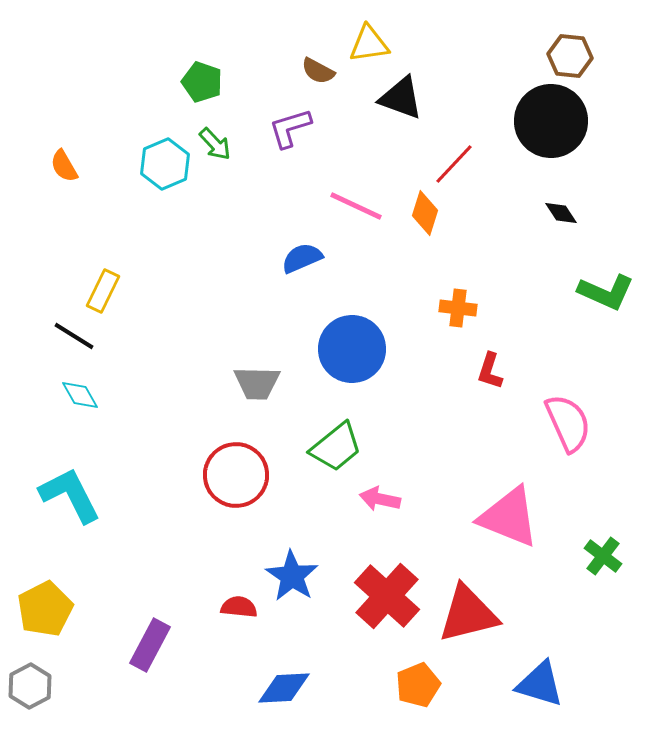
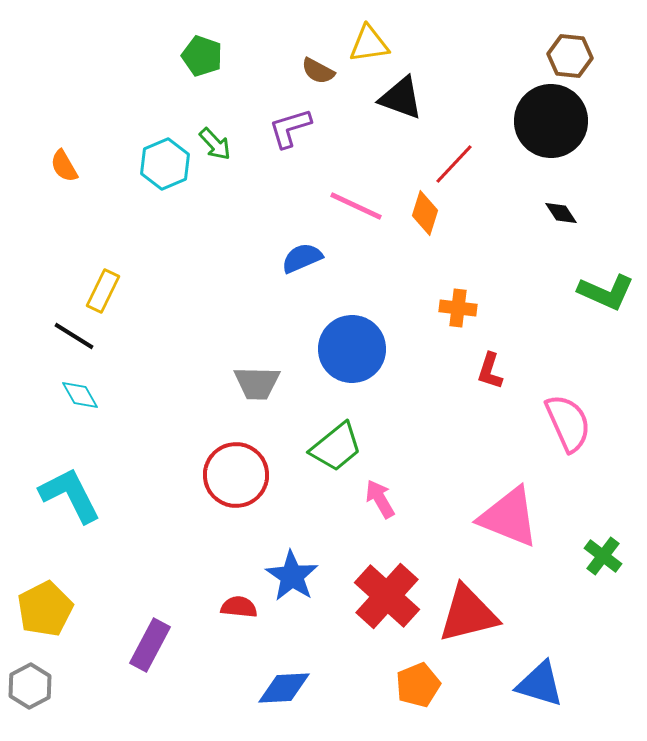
green pentagon: moved 26 px up
pink arrow: rotated 48 degrees clockwise
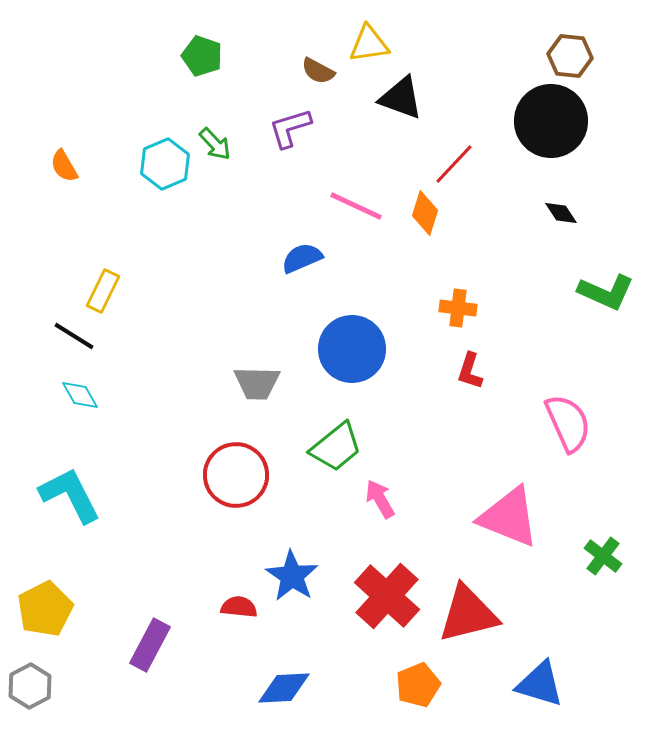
red L-shape: moved 20 px left
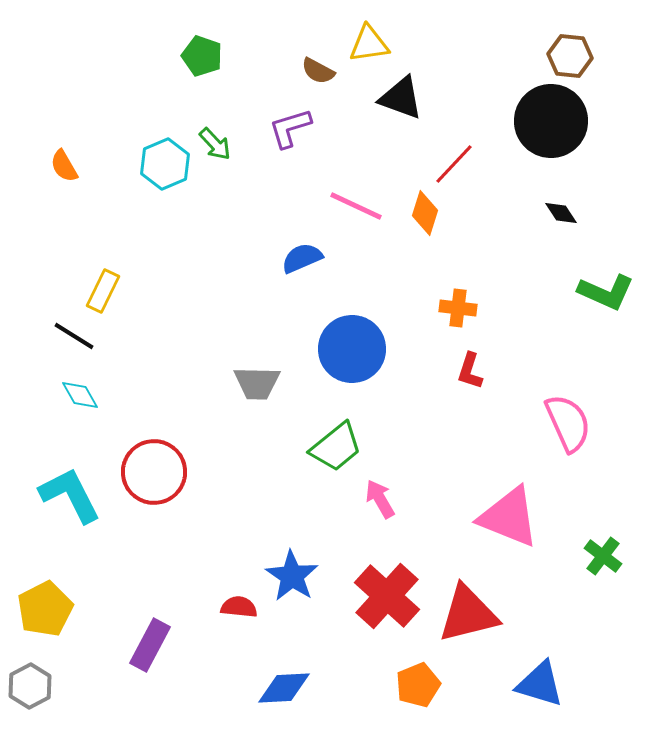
red circle: moved 82 px left, 3 px up
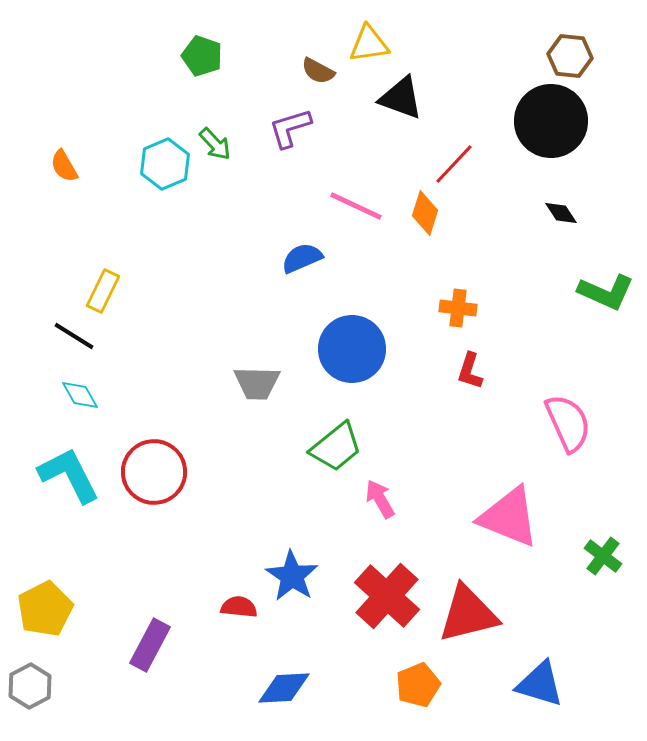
cyan L-shape: moved 1 px left, 20 px up
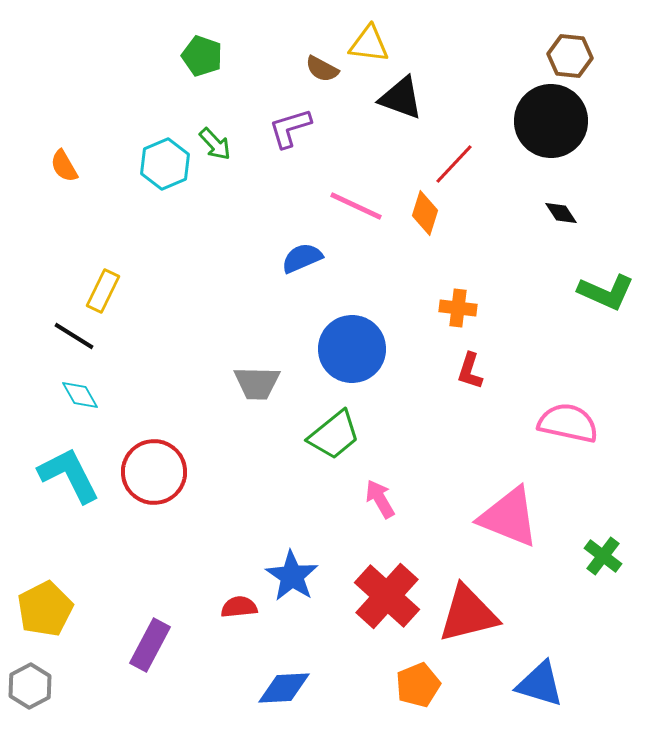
yellow triangle: rotated 15 degrees clockwise
brown semicircle: moved 4 px right, 2 px up
pink semicircle: rotated 54 degrees counterclockwise
green trapezoid: moved 2 px left, 12 px up
red semicircle: rotated 12 degrees counterclockwise
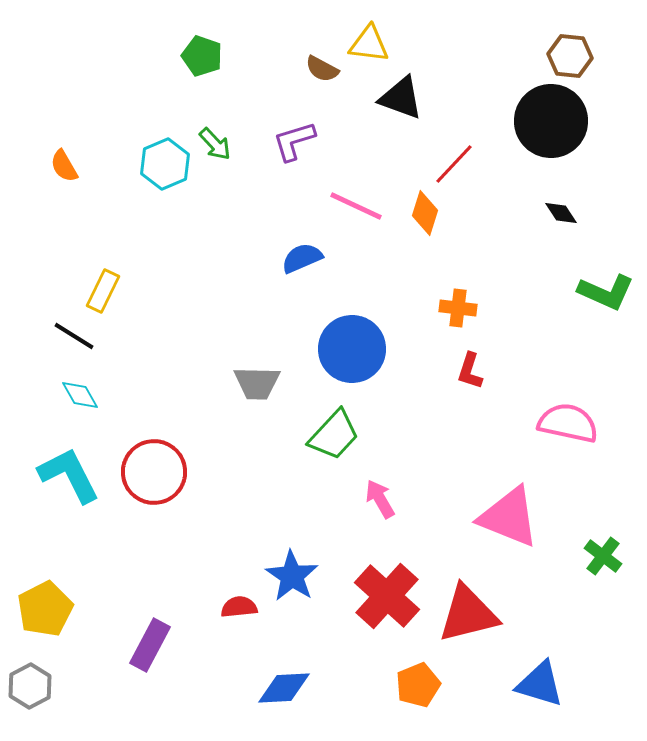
purple L-shape: moved 4 px right, 13 px down
green trapezoid: rotated 8 degrees counterclockwise
